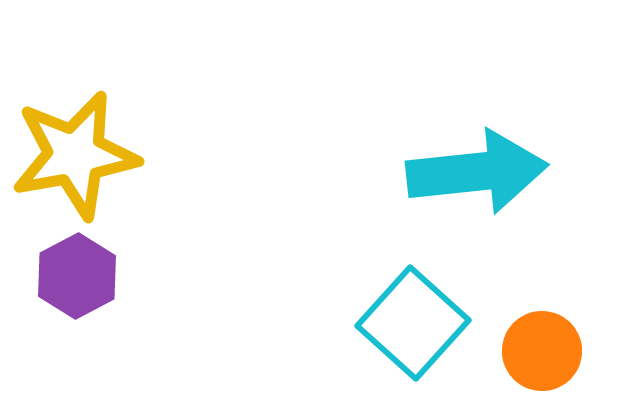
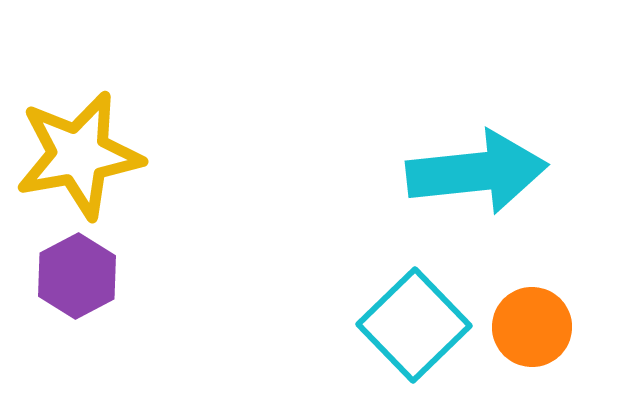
yellow star: moved 4 px right
cyan square: moved 1 px right, 2 px down; rotated 4 degrees clockwise
orange circle: moved 10 px left, 24 px up
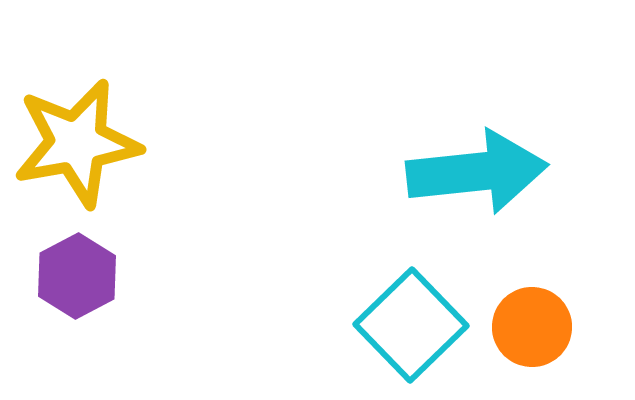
yellow star: moved 2 px left, 12 px up
cyan square: moved 3 px left
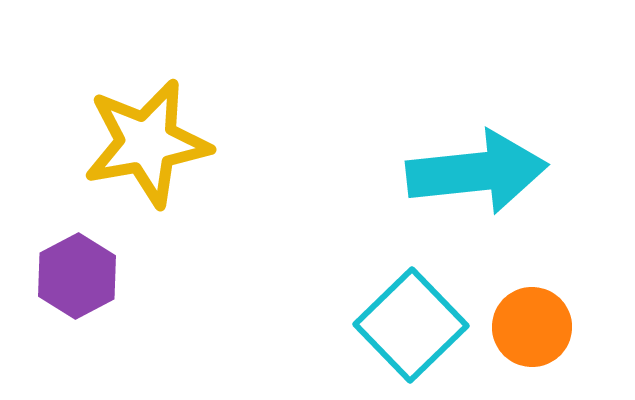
yellow star: moved 70 px right
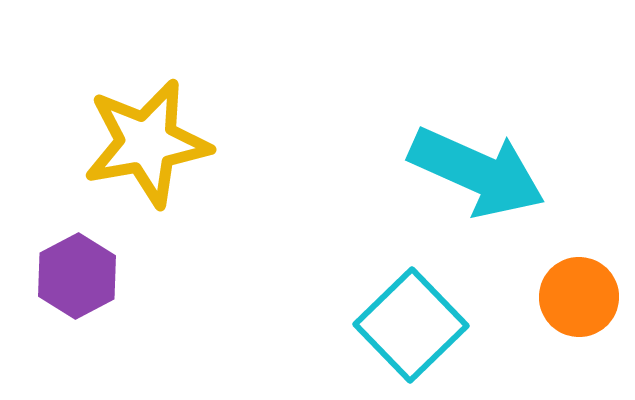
cyan arrow: rotated 30 degrees clockwise
orange circle: moved 47 px right, 30 px up
